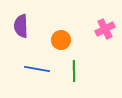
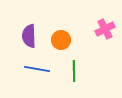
purple semicircle: moved 8 px right, 10 px down
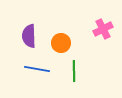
pink cross: moved 2 px left
orange circle: moved 3 px down
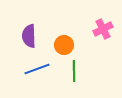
orange circle: moved 3 px right, 2 px down
blue line: rotated 30 degrees counterclockwise
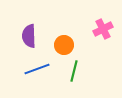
green line: rotated 15 degrees clockwise
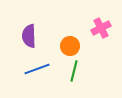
pink cross: moved 2 px left, 1 px up
orange circle: moved 6 px right, 1 px down
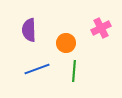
purple semicircle: moved 6 px up
orange circle: moved 4 px left, 3 px up
green line: rotated 10 degrees counterclockwise
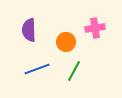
pink cross: moved 6 px left; rotated 18 degrees clockwise
orange circle: moved 1 px up
green line: rotated 25 degrees clockwise
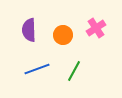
pink cross: moved 1 px right; rotated 24 degrees counterclockwise
orange circle: moved 3 px left, 7 px up
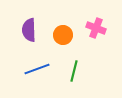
pink cross: rotated 36 degrees counterclockwise
green line: rotated 15 degrees counterclockwise
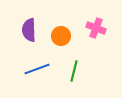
orange circle: moved 2 px left, 1 px down
